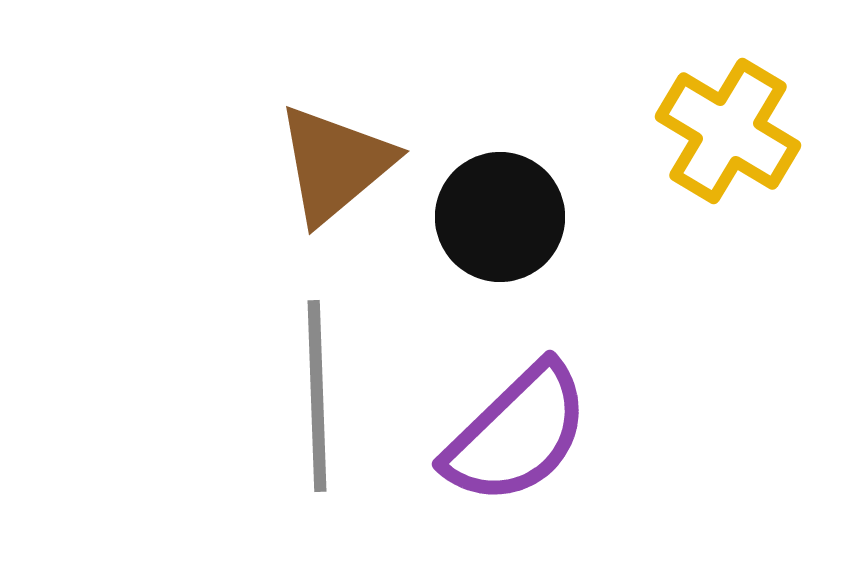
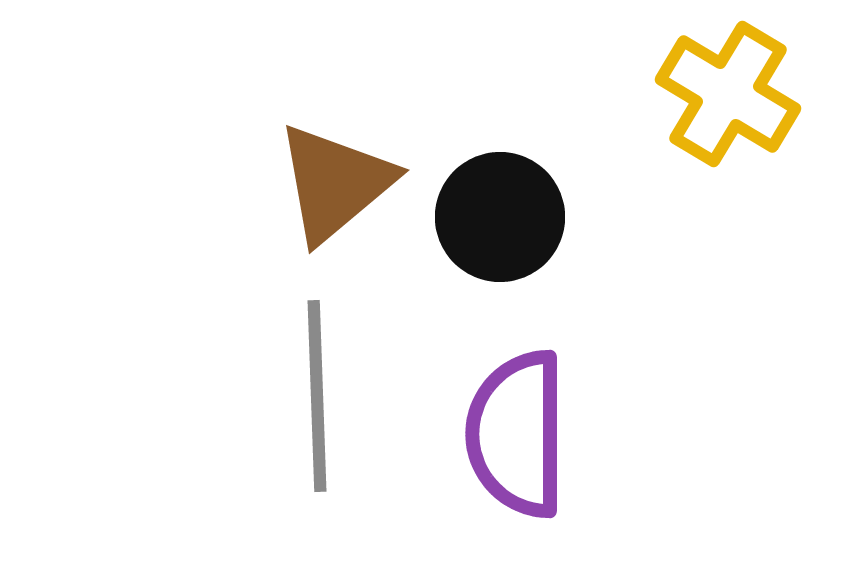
yellow cross: moved 37 px up
brown triangle: moved 19 px down
purple semicircle: rotated 134 degrees clockwise
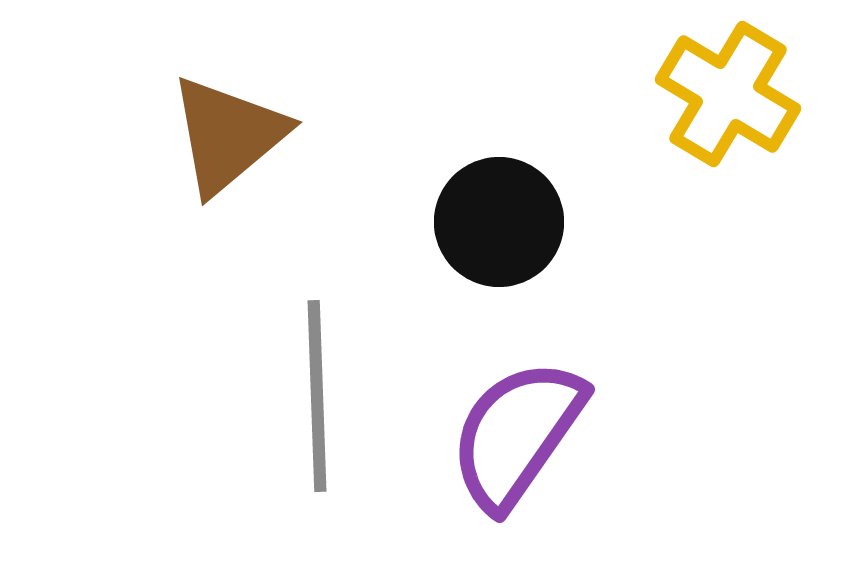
brown triangle: moved 107 px left, 48 px up
black circle: moved 1 px left, 5 px down
purple semicircle: rotated 35 degrees clockwise
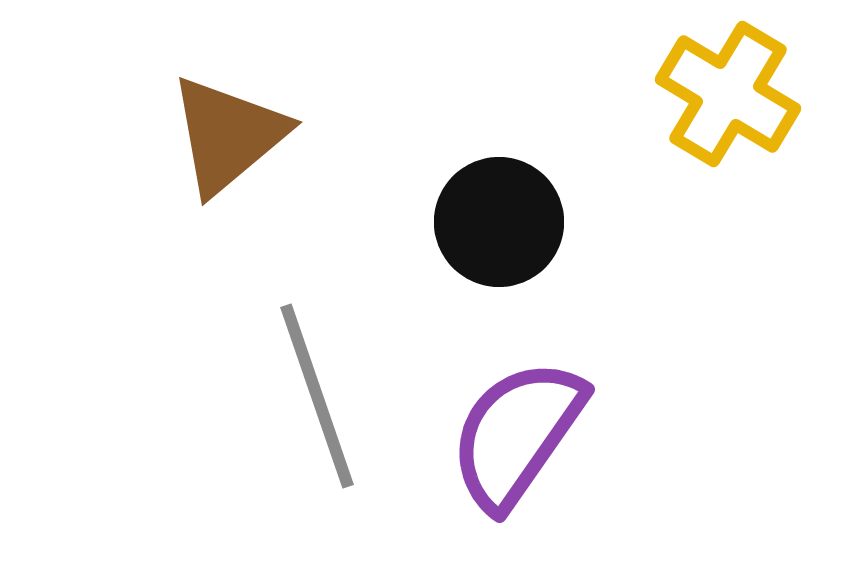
gray line: rotated 17 degrees counterclockwise
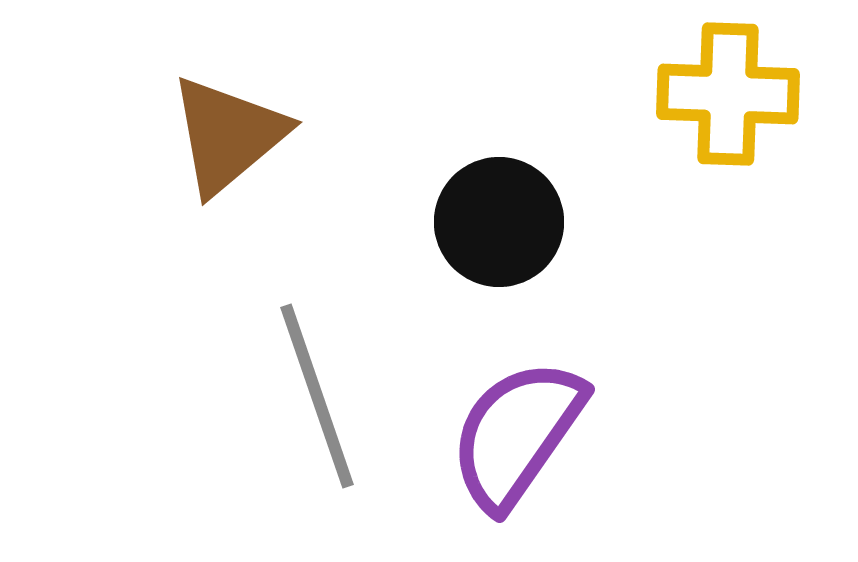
yellow cross: rotated 29 degrees counterclockwise
